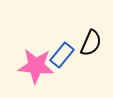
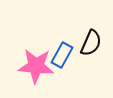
blue rectangle: rotated 10 degrees counterclockwise
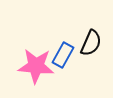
blue rectangle: moved 1 px right
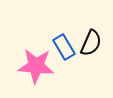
blue rectangle: moved 1 px right, 8 px up; rotated 60 degrees counterclockwise
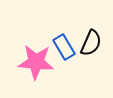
pink star: moved 4 px up
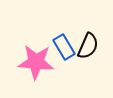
black semicircle: moved 3 px left, 3 px down
